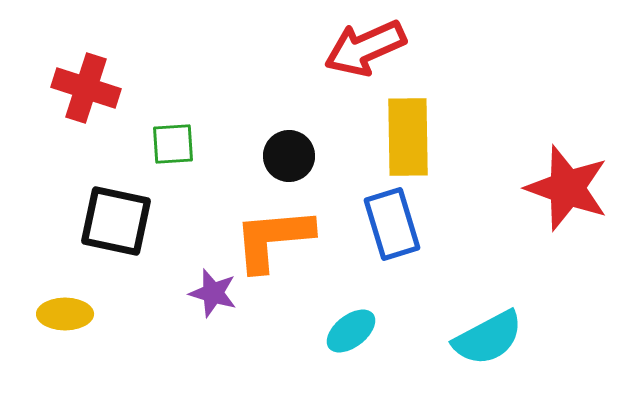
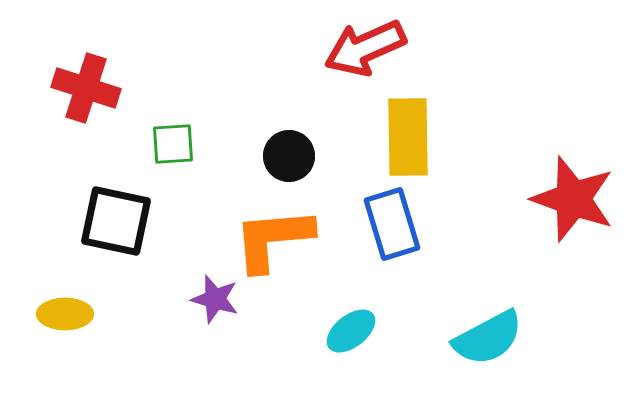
red star: moved 6 px right, 11 px down
purple star: moved 2 px right, 6 px down
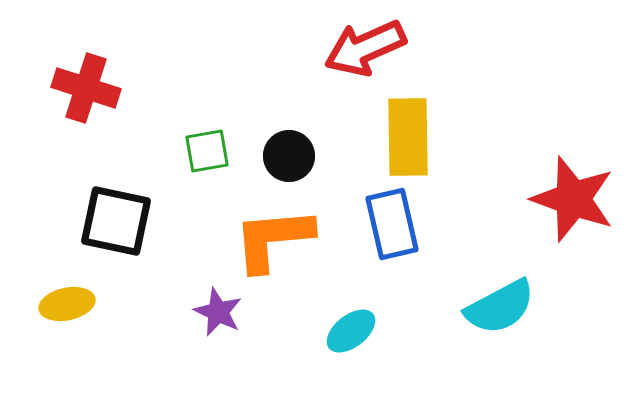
green square: moved 34 px right, 7 px down; rotated 6 degrees counterclockwise
blue rectangle: rotated 4 degrees clockwise
purple star: moved 3 px right, 13 px down; rotated 9 degrees clockwise
yellow ellipse: moved 2 px right, 10 px up; rotated 12 degrees counterclockwise
cyan semicircle: moved 12 px right, 31 px up
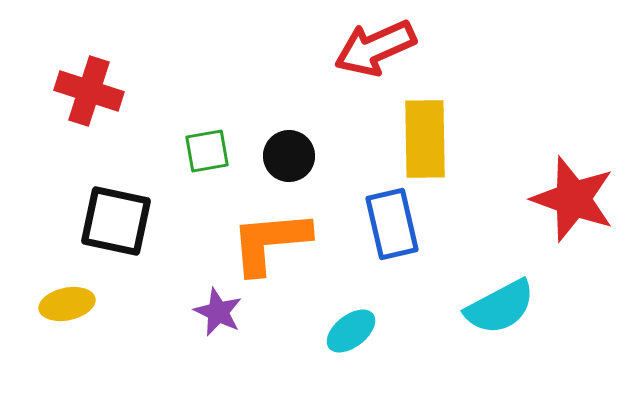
red arrow: moved 10 px right
red cross: moved 3 px right, 3 px down
yellow rectangle: moved 17 px right, 2 px down
orange L-shape: moved 3 px left, 3 px down
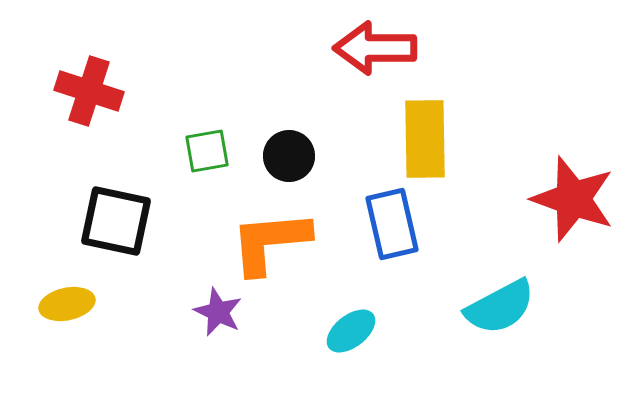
red arrow: rotated 24 degrees clockwise
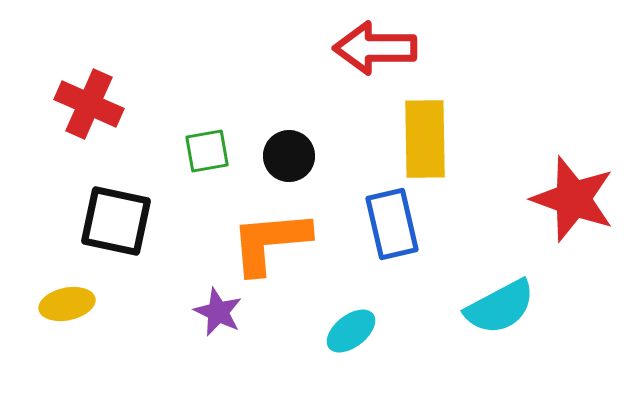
red cross: moved 13 px down; rotated 6 degrees clockwise
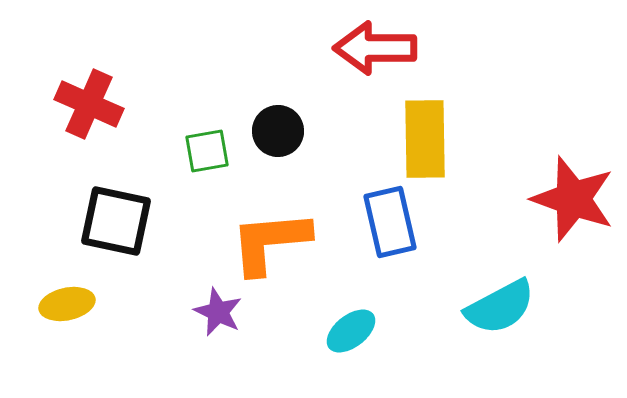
black circle: moved 11 px left, 25 px up
blue rectangle: moved 2 px left, 2 px up
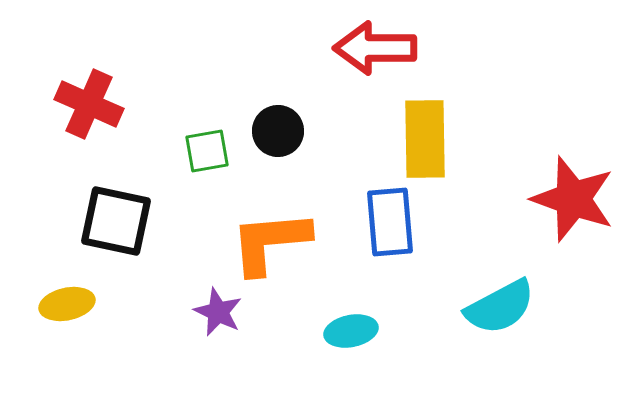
blue rectangle: rotated 8 degrees clockwise
cyan ellipse: rotated 27 degrees clockwise
